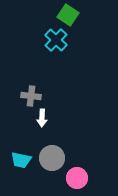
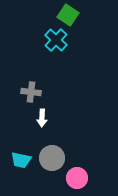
gray cross: moved 4 px up
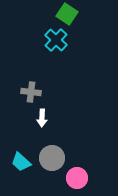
green square: moved 1 px left, 1 px up
cyan trapezoid: moved 2 px down; rotated 30 degrees clockwise
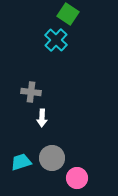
green square: moved 1 px right
cyan trapezoid: rotated 120 degrees clockwise
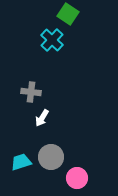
cyan cross: moved 4 px left
white arrow: rotated 30 degrees clockwise
gray circle: moved 1 px left, 1 px up
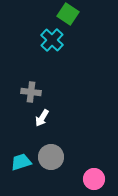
pink circle: moved 17 px right, 1 px down
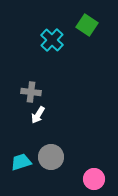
green square: moved 19 px right, 11 px down
white arrow: moved 4 px left, 3 px up
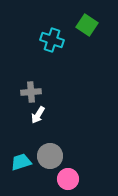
cyan cross: rotated 25 degrees counterclockwise
gray cross: rotated 12 degrees counterclockwise
gray circle: moved 1 px left, 1 px up
pink circle: moved 26 px left
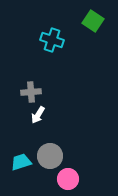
green square: moved 6 px right, 4 px up
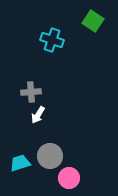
cyan trapezoid: moved 1 px left, 1 px down
pink circle: moved 1 px right, 1 px up
